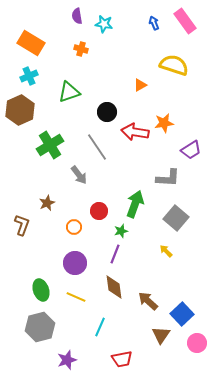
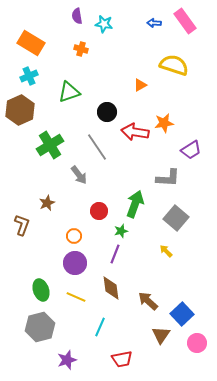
blue arrow: rotated 64 degrees counterclockwise
orange circle: moved 9 px down
brown diamond: moved 3 px left, 1 px down
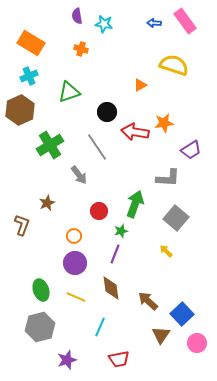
red trapezoid: moved 3 px left
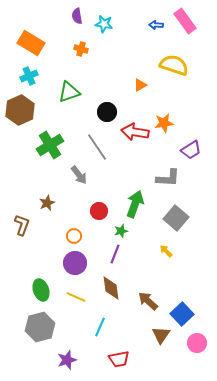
blue arrow: moved 2 px right, 2 px down
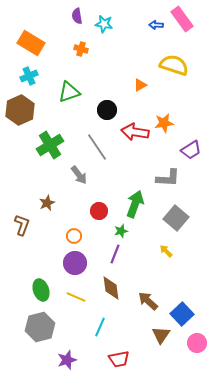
pink rectangle: moved 3 px left, 2 px up
black circle: moved 2 px up
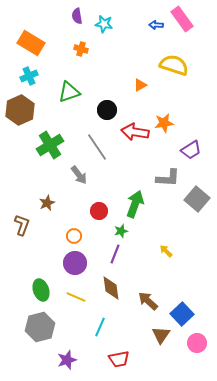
gray square: moved 21 px right, 19 px up
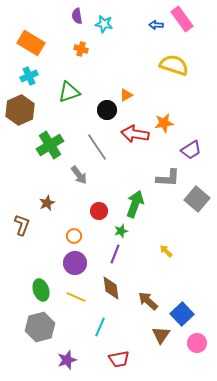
orange triangle: moved 14 px left, 10 px down
red arrow: moved 2 px down
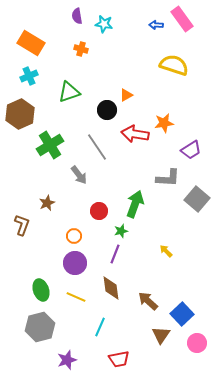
brown hexagon: moved 4 px down
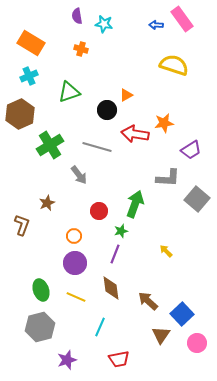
gray line: rotated 40 degrees counterclockwise
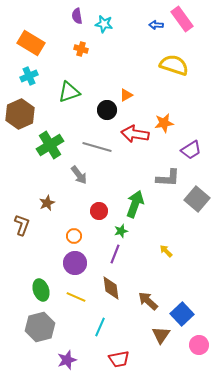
pink circle: moved 2 px right, 2 px down
